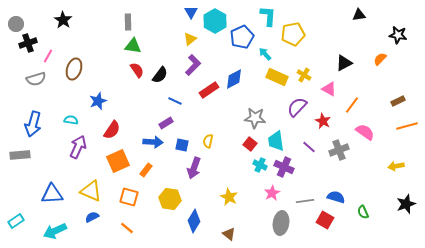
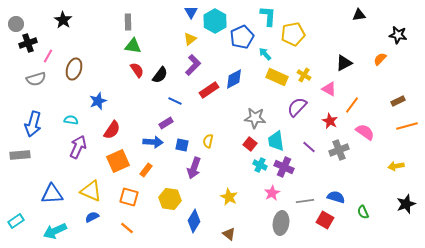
red star at (323, 121): moved 7 px right
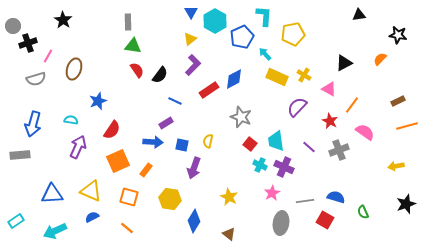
cyan L-shape at (268, 16): moved 4 px left
gray circle at (16, 24): moved 3 px left, 2 px down
gray star at (255, 118): moved 14 px left, 1 px up; rotated 15 degrees clockwise
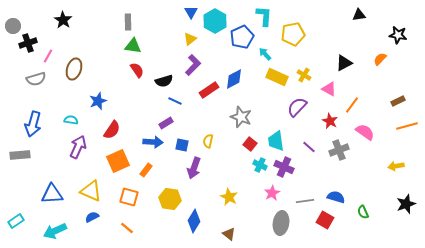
black semicircle at (160, 75): moved 4 px right, 6 px down; rotated 36 degrees clockwise
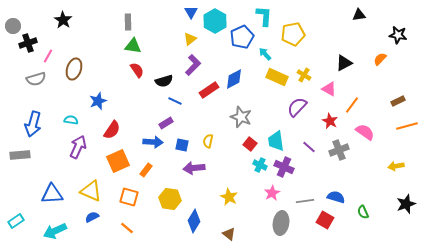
purple arrow at (194, 168): rotated 65 degrees clockwise
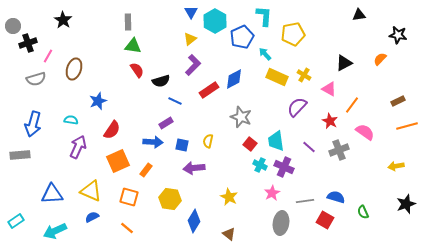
black semicircle at (164, 81): moved 3 px left
